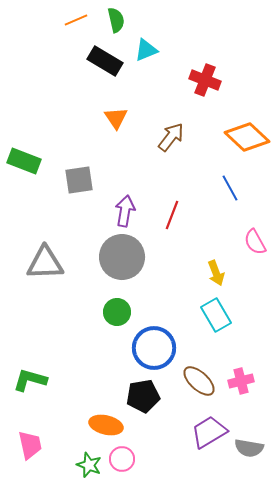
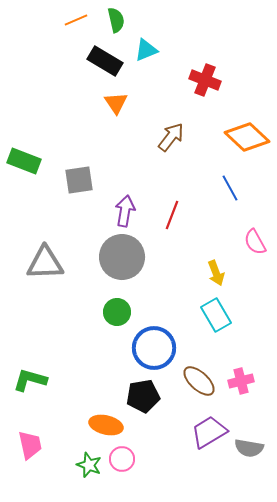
orange triangle: moved 15 px up
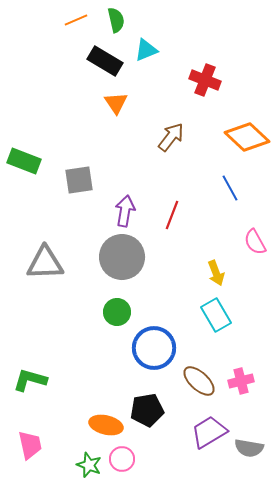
black pentagon: moved 4 px right, 14 px down
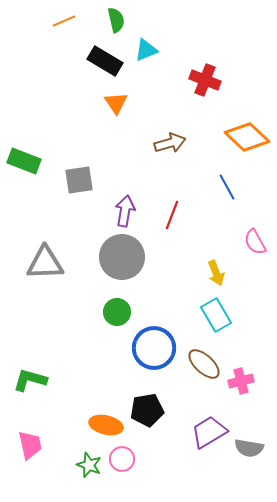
orange line: moved 12 px left, 1 px down
brown arrow: moved 1 px left, 6 px down; rotated 36 degrees clockwise
blue line: moved 3 px left, 1 px up
brown ellipse: moved 5 px right, 17 px up
